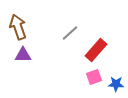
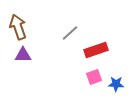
red rectangle: rotated 30 degrees clockwise
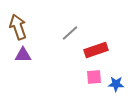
pink square: rotated 14 degrees clockwise
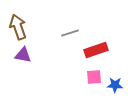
gray line: rotated 24 degrees clockwise
purple triangle: rotated 12 degrees clockwise
blue star: moved 1 px left, 1 px down
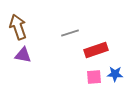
blue star: moved 11 px up
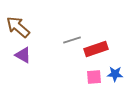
brown arrow: rotated 30 degrees counterclockwise
gray line: moved 2 px right, 7 px down
red rectangle: moved 1 px up
purple triangle: rotated 18 degrees clockwise
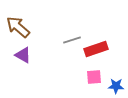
blue star: moved 1 px right, 12 px down
